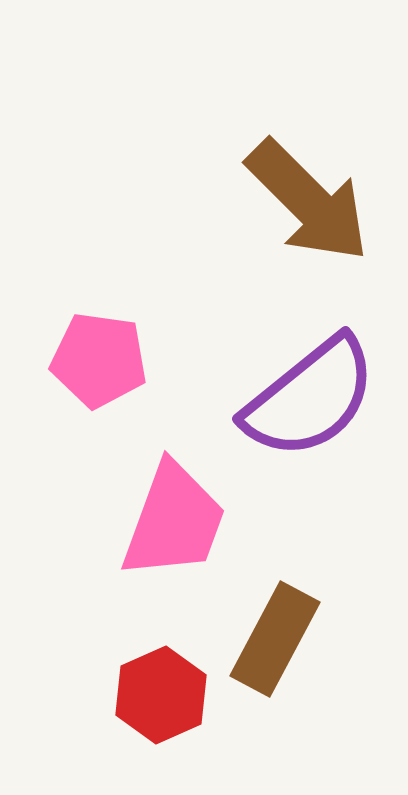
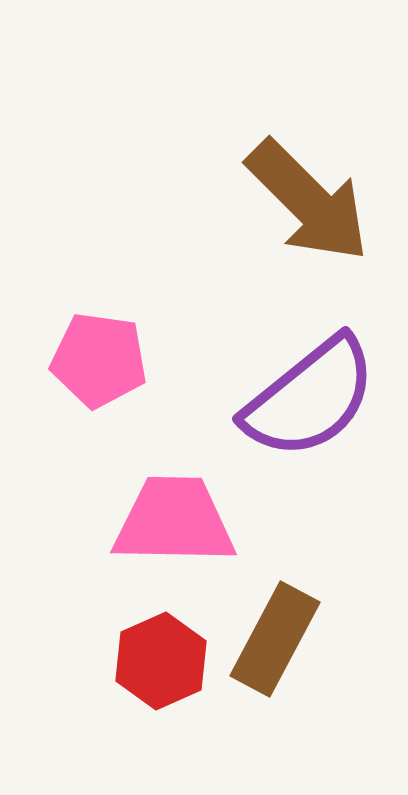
pink trapezoid: rotated 109 degrees counterclockwise
red hexagon: moved 34 px up
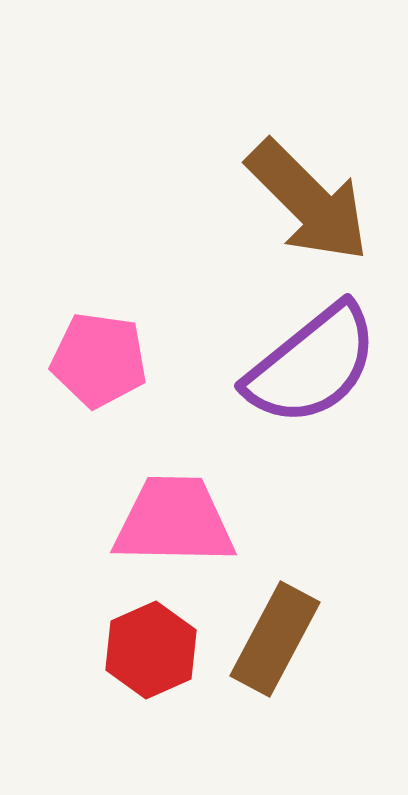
purple semicircle: moved 2 px right, 33 px up
red hexagon: moved 10 px left, 11 px up
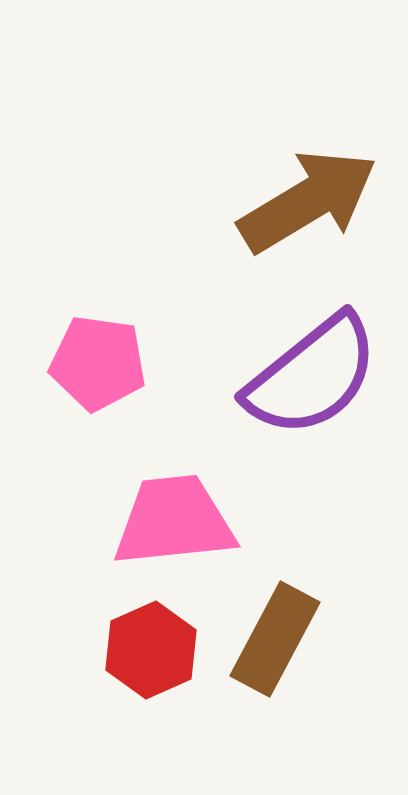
brown arrow: rotated 76 degrees counterclockwise
pink pentagon: moved 1 px left, 3 px down
purple semicircle: moved 11 px down
pink trapezoid: rotated 7 degrees counterclockwise
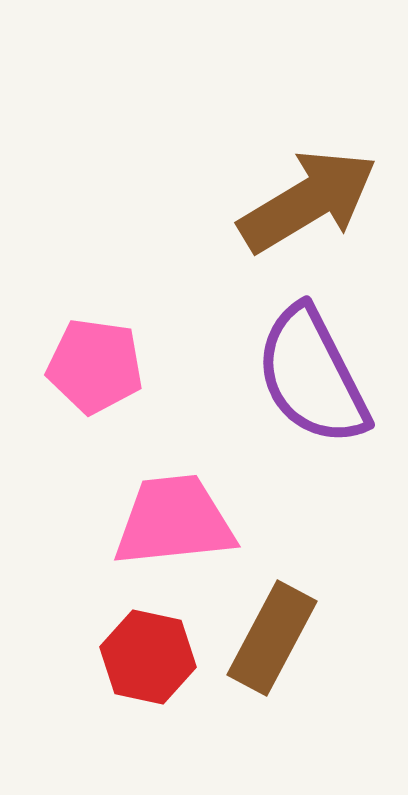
pink pentagon: moved 3 px left, 3 px down
purple semicircle: rotated 102 degrees clockwise
brown rectangle: moved 3 px left, 1 px up
red hexagon: moved 3 px left, 7 px down; rotated 24 degrees counterclockwise
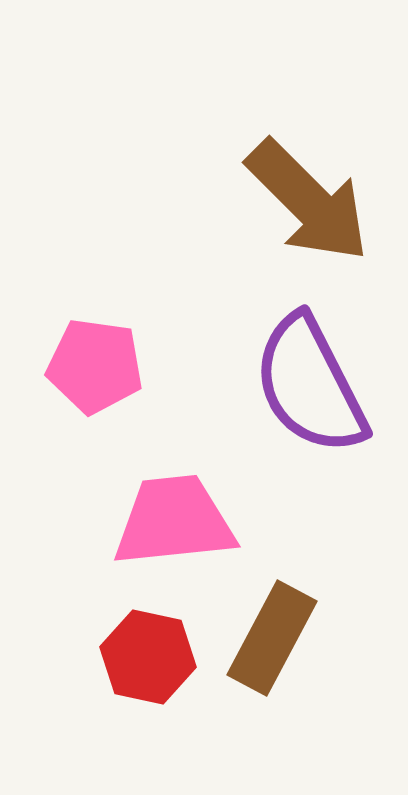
brown arrow: rotated 76 degrees clockwise
purple semicircle: moved 2 px left, 9 px down
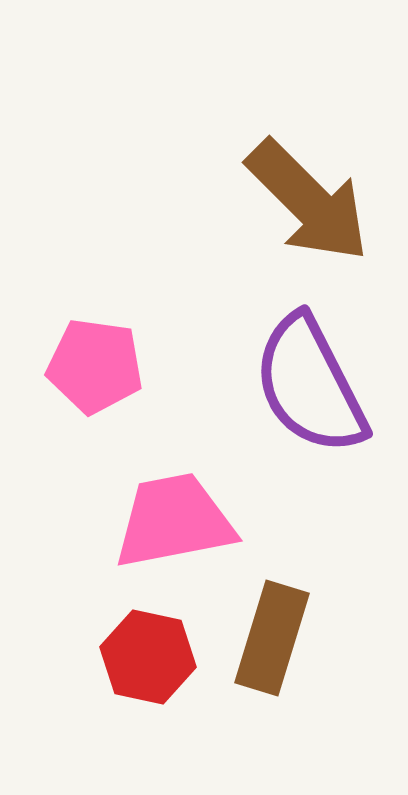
pink trapezoid: rotated 5 degrees counterclockwise
brown rectangle: rotated 11 degrees counterclockwise
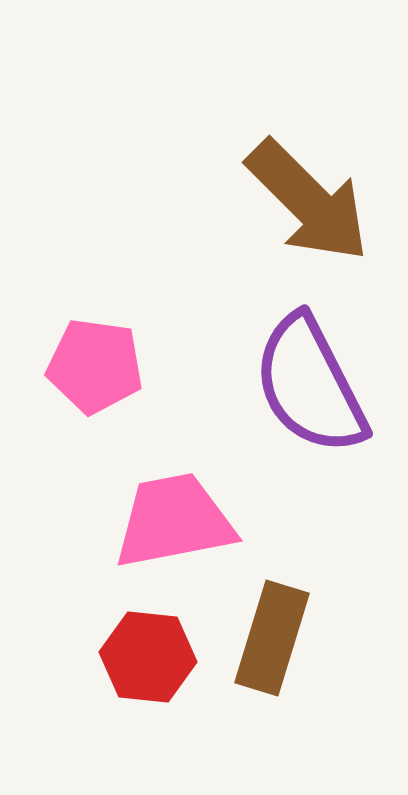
red hexagon: rotated 6 degrees counterclockwise
